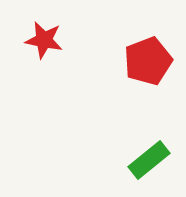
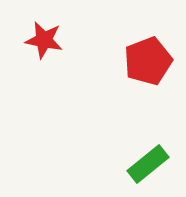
green rectangle: moved 1 px left, 4 px down
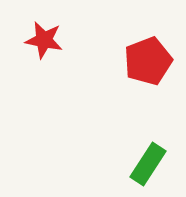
green rectangle: rotated 18 degrees counterclockwise
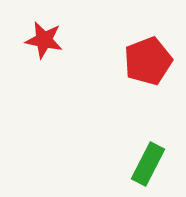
green rectangle: rotated 6 degrees counterclockwise
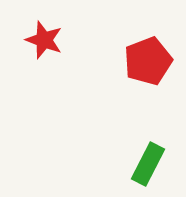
red star: rotated 9 degrees clockwise
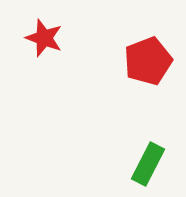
red star: moved 2 px up
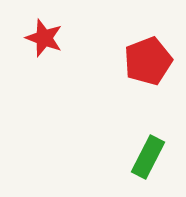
green rectangle: moved 7 px up
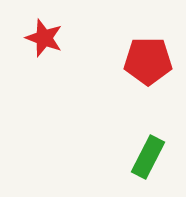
red pentagon: rotated 21 degrees clockwise
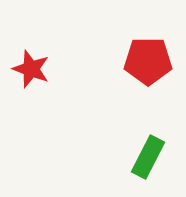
red star: moved 13 px left, 31 px down
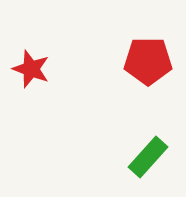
green rectangle: rotated 15 degrees clockwise
